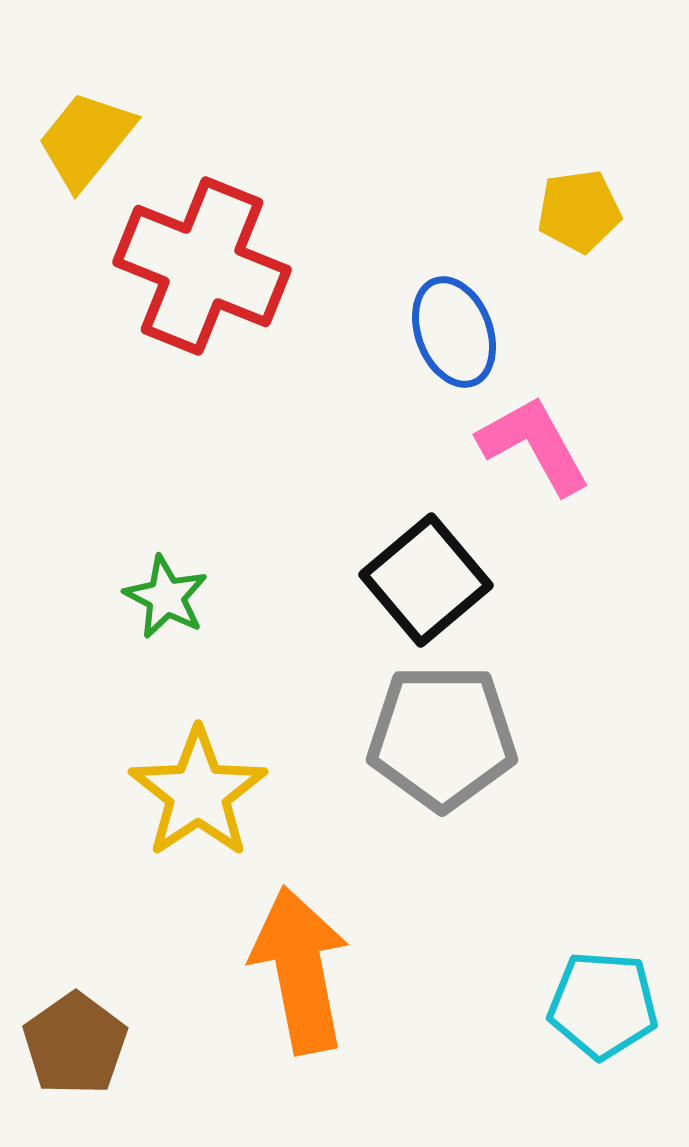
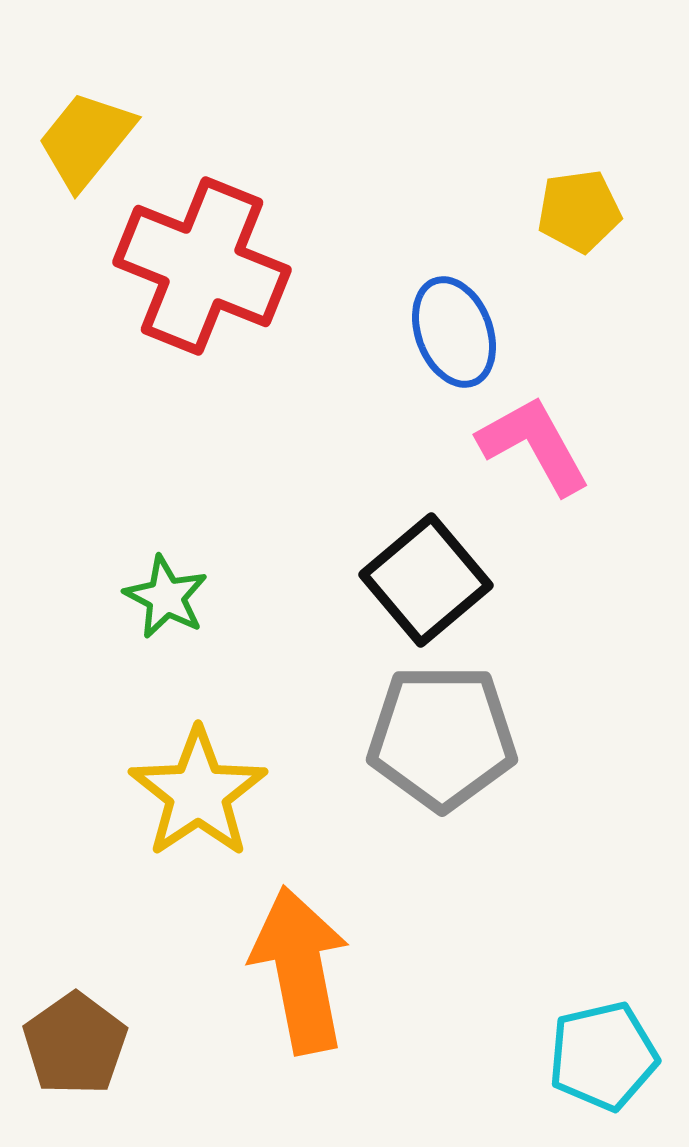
cyan pentagon: moved 51 px down; rotated 17 degrees counterclockwise
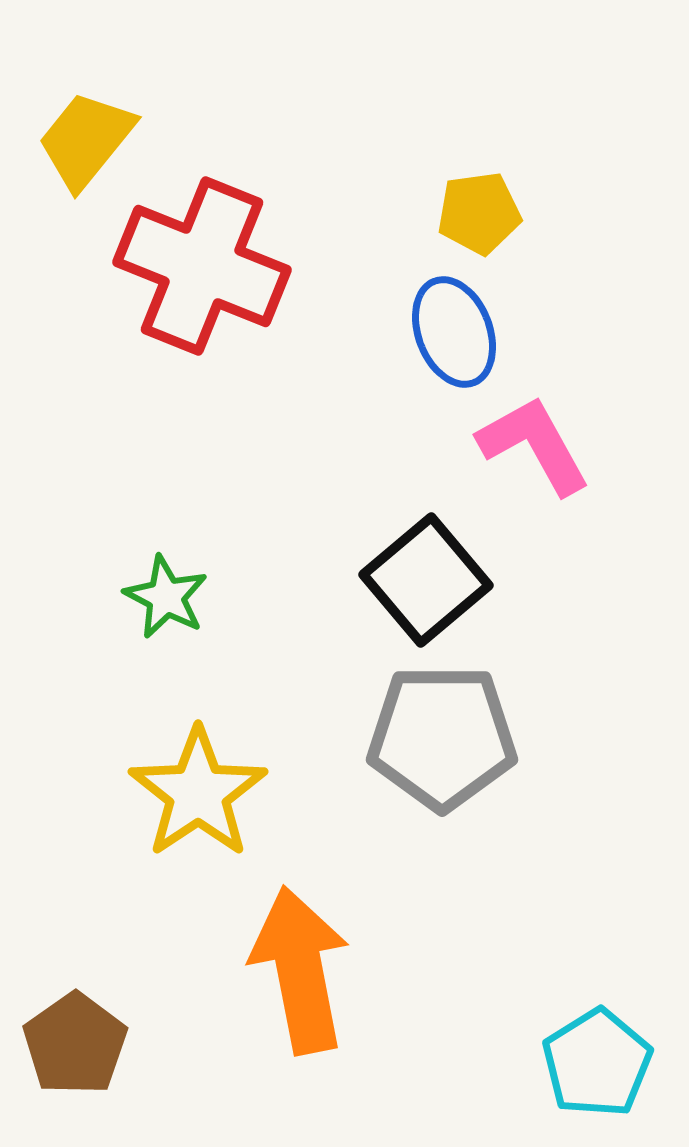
yellow pentagon: moved 100 px left, 2 px down
cyan pentagon: moved 6 px left, 7 px down; rotated 19 degrees counterclockwise
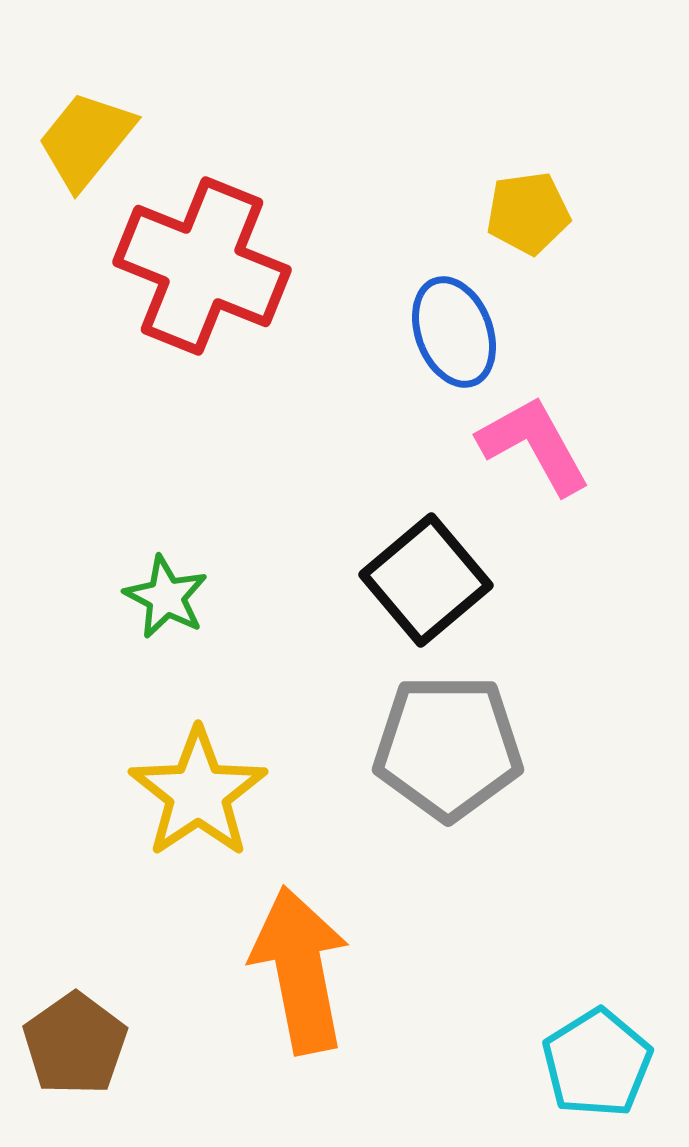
yellow pentagon: moved 49 px right
gray pentagon: moved 6 px right, 10 px down
